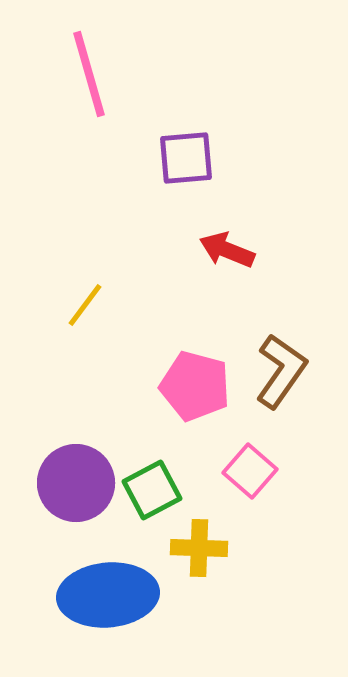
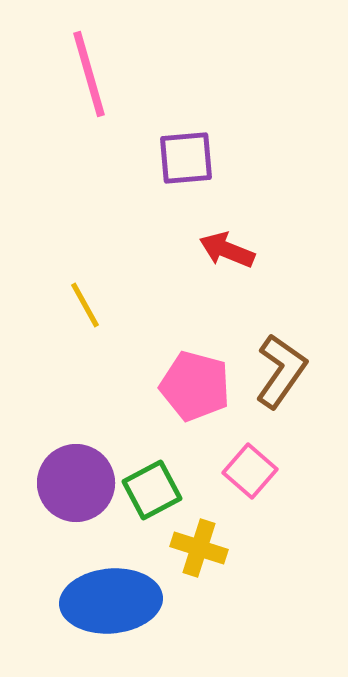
yellow line: rotated 66 degrees counterclockwise
yellow cross: rotated 16 degrees clockwise
blue ellipse: moved 3 px right, 6 px down
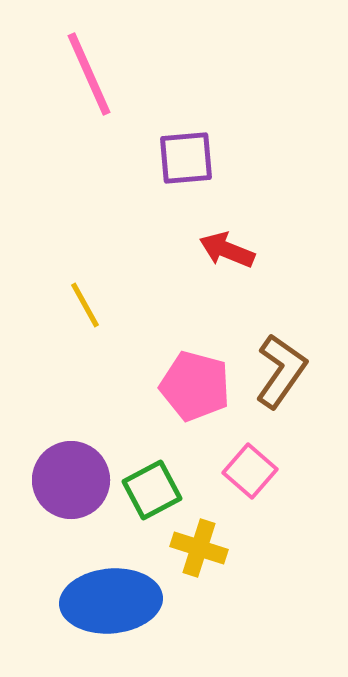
pink line: rotated 8 degrees counterclockwise
purple circle: moved 5 px left, 3 px up
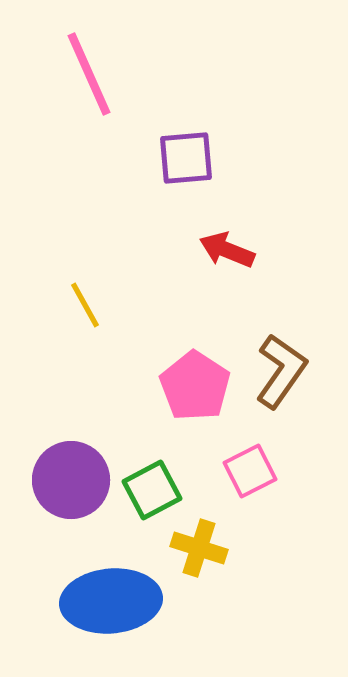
pink pentagon: rotated 18 degrees clockwise
pink square: rotated 22 degrees clockwise
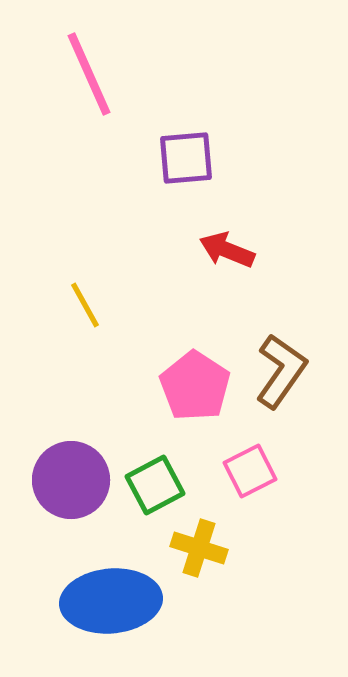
green square: moved 3 px right, 5 px up
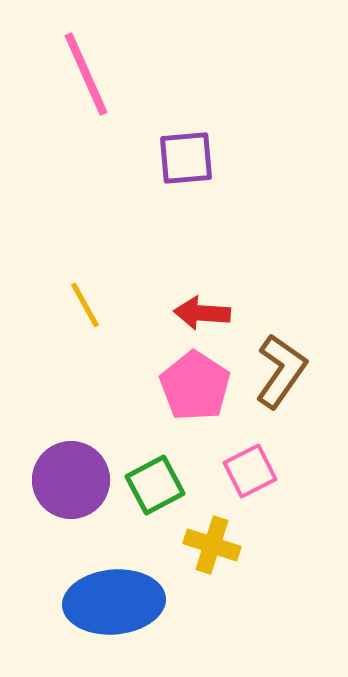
pink line: moved 3 px left
red arrow: moved 25 px left, 63 px down; rotated 18 degrees counterclockwise
yellow cross: moved 13 px right, 3 px up
blue ellipse: moved 3 px right, 1 px down
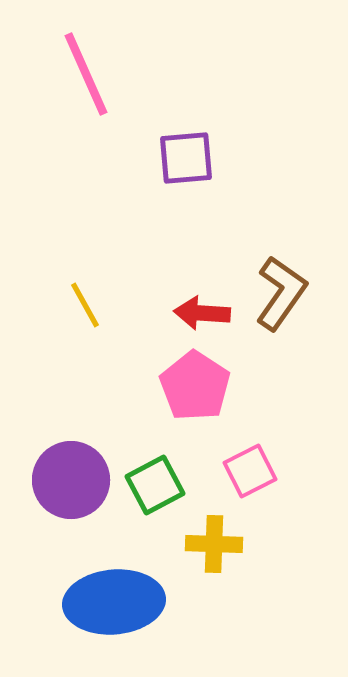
brown L-shape: moved 78 px up
yellow cross: moved 2 px right, 1 px up; rotated 16 degrees counterclockwise
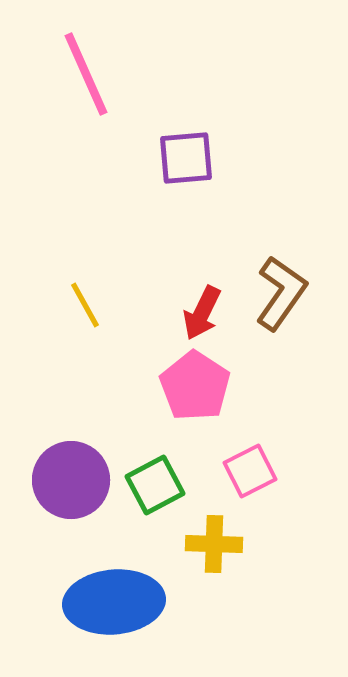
red arrow: rotated 68 degrees counterclockwise
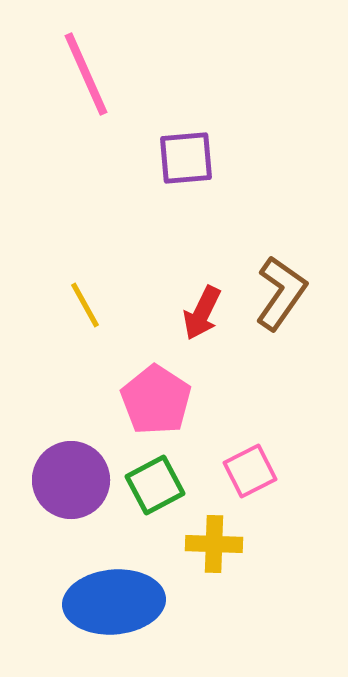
pink pentagon: moved 39 px left, 14 px down
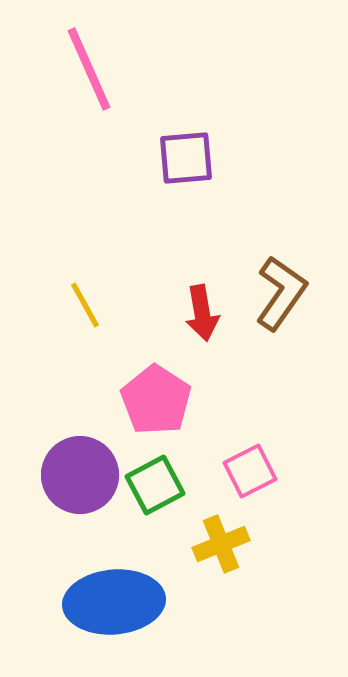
pink line: moved 3 px right, 5 px up
red arrow: rotated 36 degrees counterclockwise
purple circle: moved 9 px right, 5 px up
yellow cross: moved 7 px right; rotated 24 degrees counterclockwise
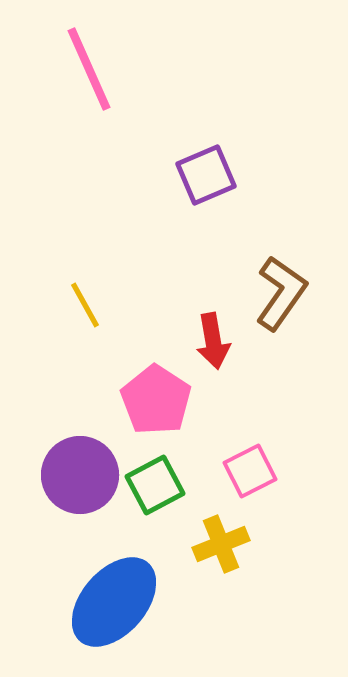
purple square: moved 20 px right, 17 px down; rotated 18 degrees counterclockwise
red arrow: moved 11 px right, 28 px down
blue ellipse: rotated 44 degrees counterclockwise
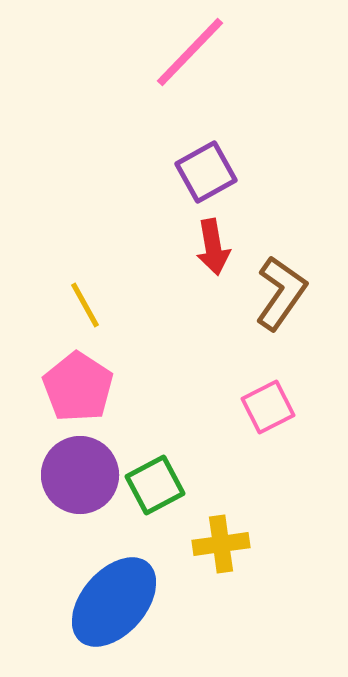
pink line: moved 101 px right, 17 px up; rotated 68 degrees clockwise
purple square: moved 3 px up; rotated 6 degrees counterclockwise
red arrow: moved 94 px up
pink pentagon: moved 78 px left, 13 px up
pink square: moved 18 px right, 64 px up
yellow cross: rotated 14 degrees clockwise
